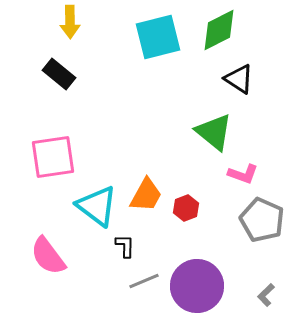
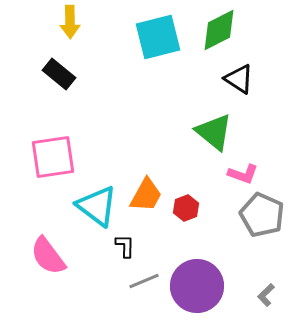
gray pentagon: moved 5 px up
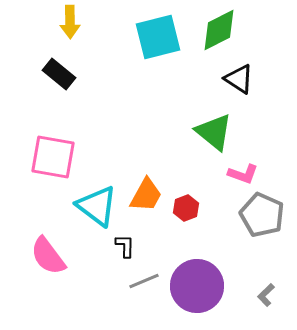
pink square: rotated 18 degrees clockwise
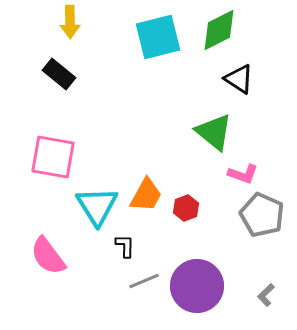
cyan triangle: rotated 21 degrees clockwise
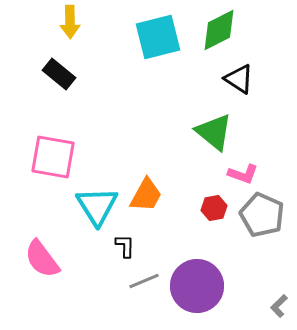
red hexagon: moved 28 px right; rotated 10 degrees clockwise
pink semicircle: moved 6 px left, 3 px down
gray L-shape: moved 13 px right, 11 px down
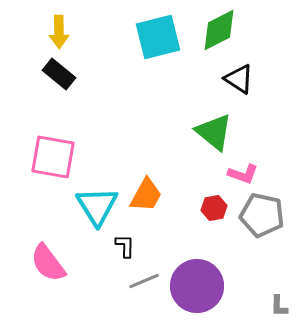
yellow arrow: moved 11 px left, 10 px down
gray pentagon: rotated 12 degrees counterclockwise
pink semicircle: moved 6 px right, 4 px down
gray L-shape: rotated 45 degrees counterclockwise
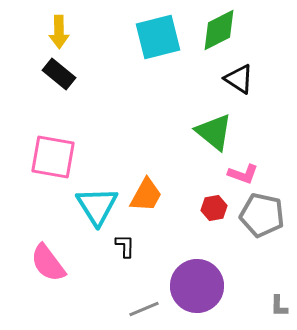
gray line: moved 28 px down
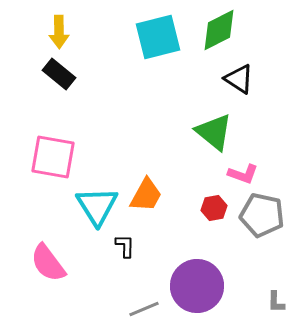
gray L-shape: moved 3 px left, 4 px up
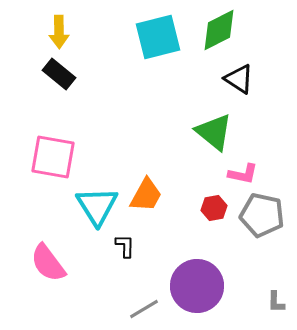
pink L-shape: rotated 8 degrees counterclockwise
gray line: rotated 8 degrees counterclockwise
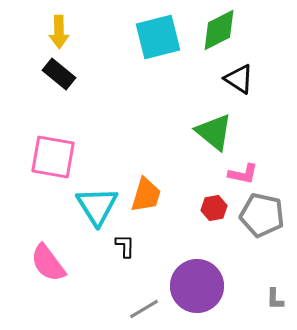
orange trapezoid: rotated 12 degrees counterclockwise
gray L-shape: moved 1 px left, 3 px up
